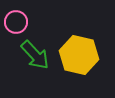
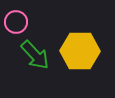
yellow hexagon: moved 1 px right, 4 px up; rotated 12 degrees counterclockwise
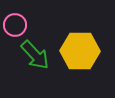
pink circle: moved 1 px left, 3 px down
